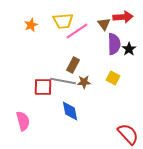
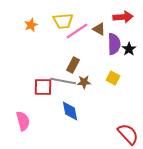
brown triangle: moved 5 px left, 5 px down; rotated 24 degrees counterclockwise
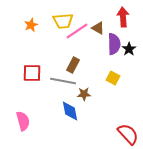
red arrow: rotated 90 degrees counterclockwise
brown triangle: moved 1 px left, 1 px up
brown star: moved 12 px down
red square: moved 11 px left, 14 px up
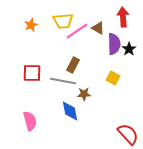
pink semicircle: moved 7 px right
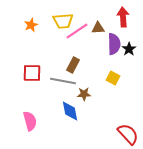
brown triangle: rotated 32 degrees counterclockwise
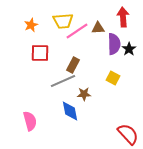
red square: moved 8 px right, 20 px up
gray line: rotated 35 degrees counterclockwise
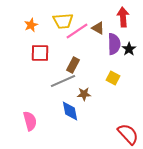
brown triangle: rotated 32 degrees clockwise
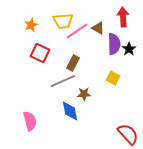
red square: rotated 24 degrees clockwise
brown rectangle: moved 2 px up
